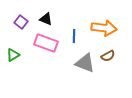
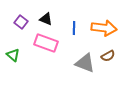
blue line: moved 8 px up
green triangle: rotated 48 degrees counterclockwise
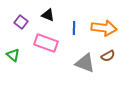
black triangle: moved 2 px right, 4 px up
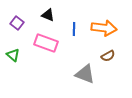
purple square: moved 4 px left, 1 px down
blue line: moved 1 px down
gray triangle: moved 11 px down
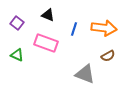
blue line: rotated 16 degrees clockwise
green triangle: moved 4 px right; rotated 16 degrees counterclockwise
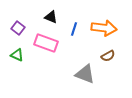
black triangle: moved 3 px right, 2 px down
purple square: moved 1 px right, 5 px down
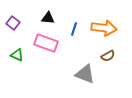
black triangle: moved 3 px left, 1 px down; rotated 16 degrees counterclockwise
purple square: moved 5 px left, 5 px up
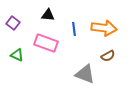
black triangle: moved 3 px up
blue line: rotated 24 degrees counterclockwise
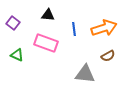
orange arrow: rotated 25 degrees counterclockwise
gray triangle: rotated 15 degrees counterclockwise
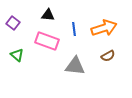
pink rectangle: moved 1 px right, 2 px up
green triangle: rotated 16 degrees clockwise
gray triangle: moved 10 px left, 8 px up
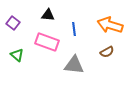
orange arrow: moved 6 px right, 3 px up; rotated 145 degrees counterclockwise
pink rectangle: moved 1 px down
brown semicircle: moved 1 px left, 4 px up
gray triangle: moved 1 px left, 1 px up
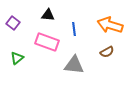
green triangle: moved 3 px down; rotated 40 degrees clockwise
